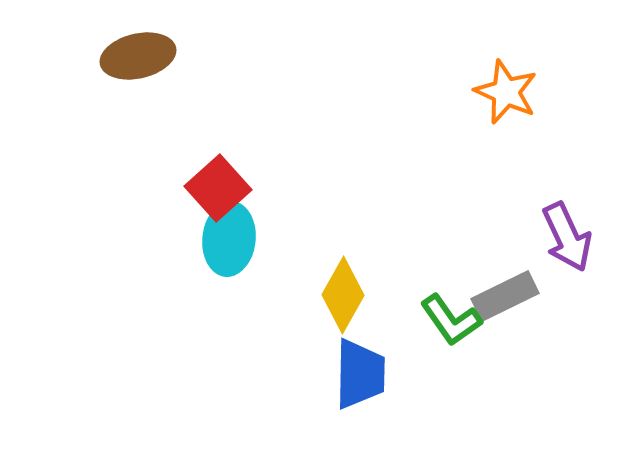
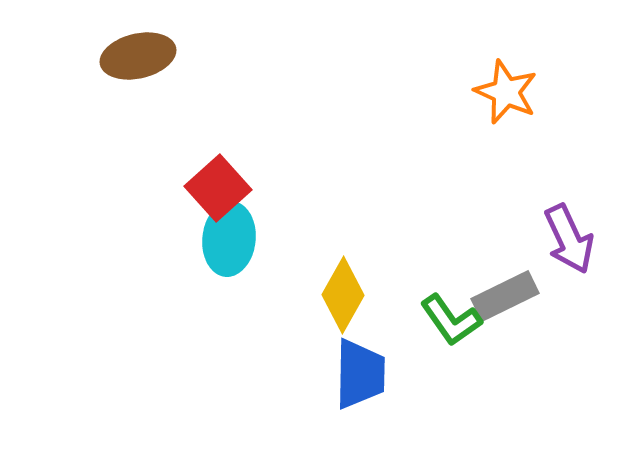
purple arrow: moved 2 px right, 2 px down
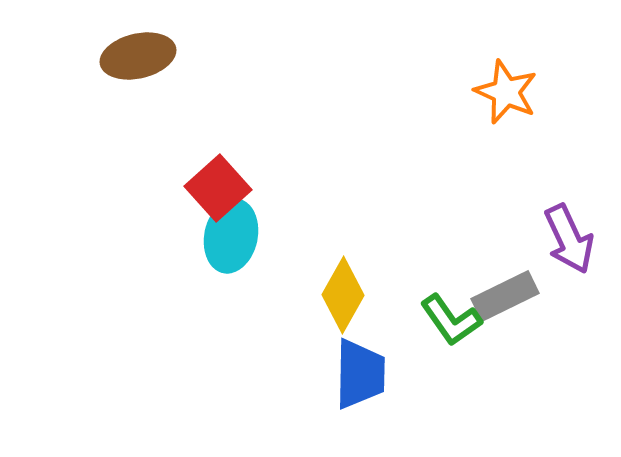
cyan ellipse: moved 2 px right, 3 px up; rotated 6 degrees clockwise
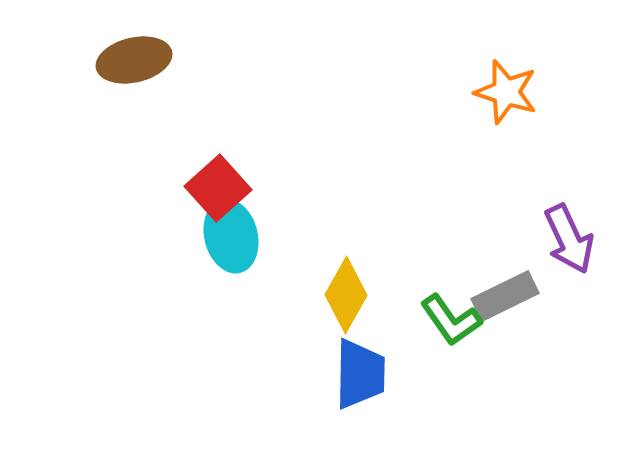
brown ellipse: moved 4 px left, 4 px down
orange star: rotated 6 degrees counterclockwise
cyan ellipse: rotated 26 degrees counterclockwise
yellow diamond: moved 3 px right
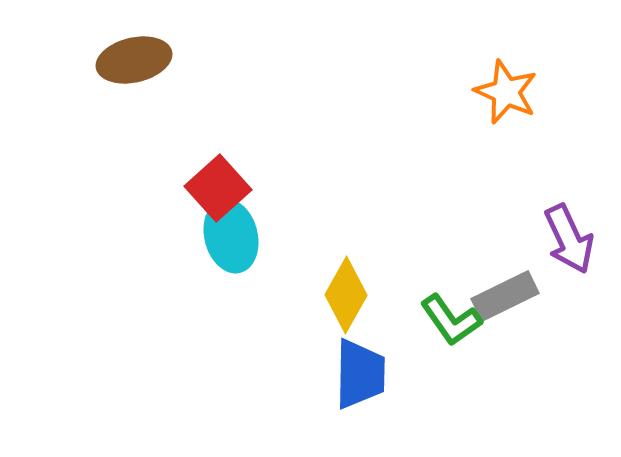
orange star: rotated 6 degrees clockwise
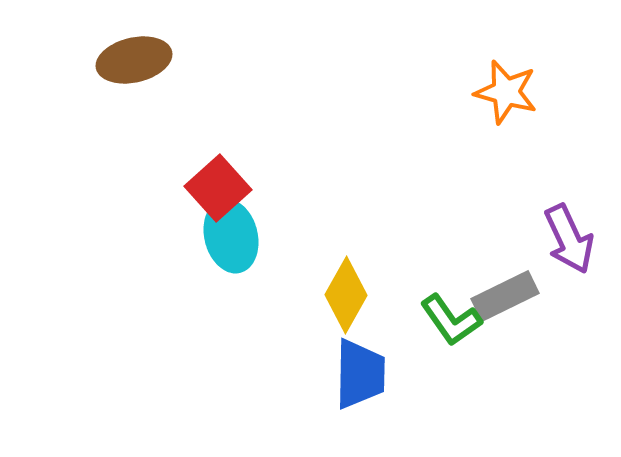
orange star: rotated 8 degrees counterclockwise
